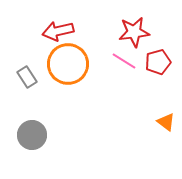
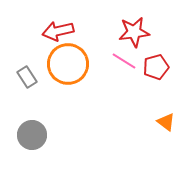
red pentagon: moved 2 px left, 5 px down
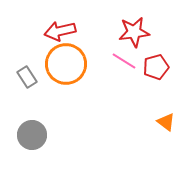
red arrow: moved 2 px right
orange circle: moved 2 px left
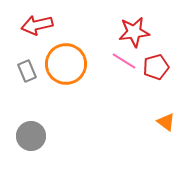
red arrow: moved 23 px left, 6 px up
gray rectangle: moved 6 px up; rotated 10 degrees clockwise
gray circle: moved 1 px left, 1 px down
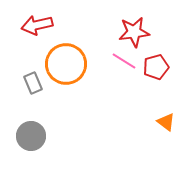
gray rectangle: moved 6 px right, 12 px down
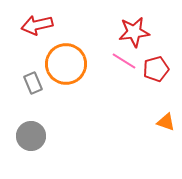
red pentagon: moved 2 px down
orange triangle: rotated 18 degrees counterclockwise
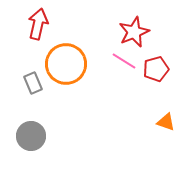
red arrow: moved 1 px right, 1 px up; rotated 116 degrees clockwise
red star: rotated 16 degrees counterclockwise
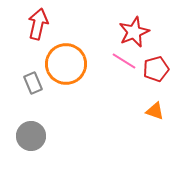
orange triangle: moved 11 px left, 11 px up
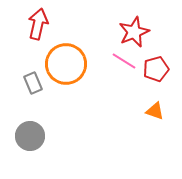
gray circle: moved 1 px left
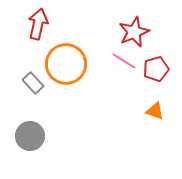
gray rectangle: rotated 20 degrees counterclockwise
